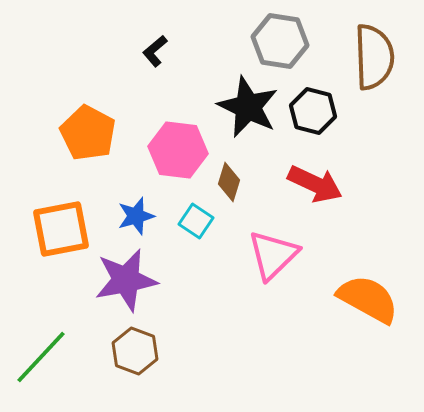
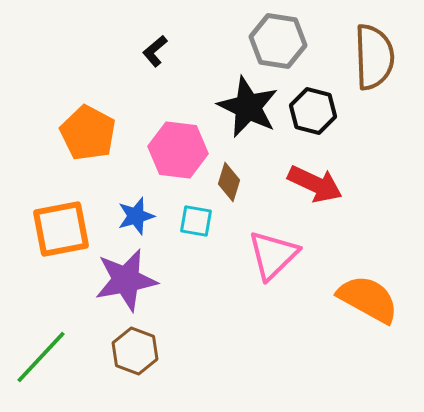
gray hexagon: moved 2 px left
cyan square: rotated 24 degrees counterclockwise
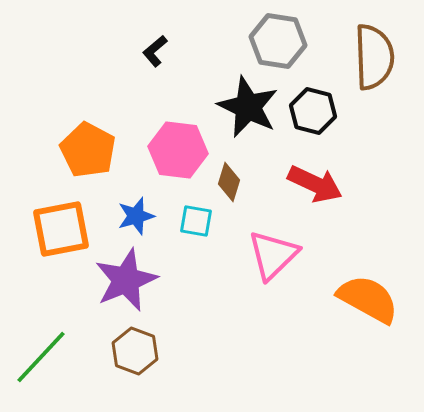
orange pentagon: moved 17 px down
purple star: rotated 12 degrees counterclockwise
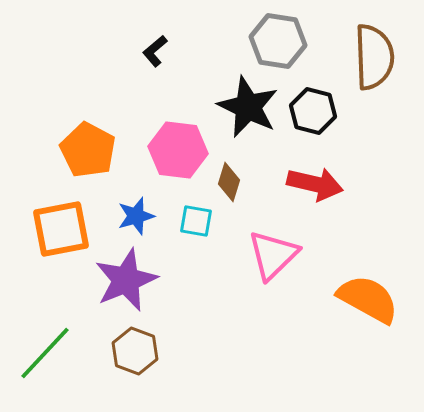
red arrow: rotated 12 degrees counterclockwise
green line: moved 4 px right, 4 px up
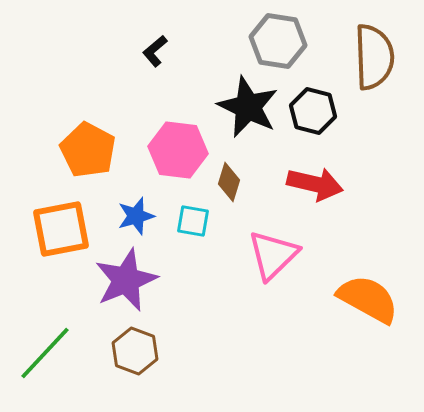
cyan square: moved 3 px left
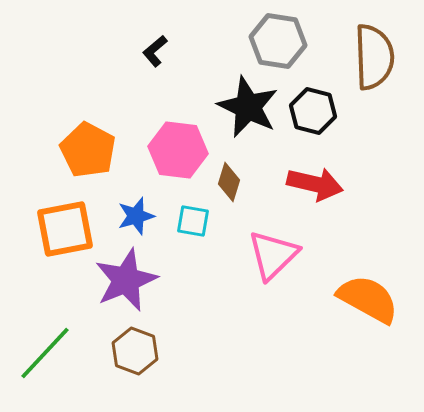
orange square: moved 4 px right
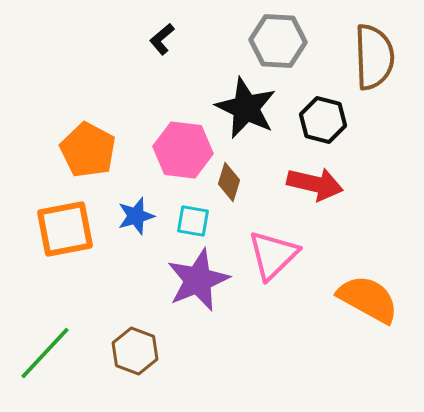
gray hexagon: rotated 6 degrees counterclockwise
black L-shape: moved 7 px right, 12 px up
black star: moved 2 px left, 1 px down
black hexagon: moved 10 px right, 9 px down
pink hexagon: moved 5 px right
purple star: moved 72 px right
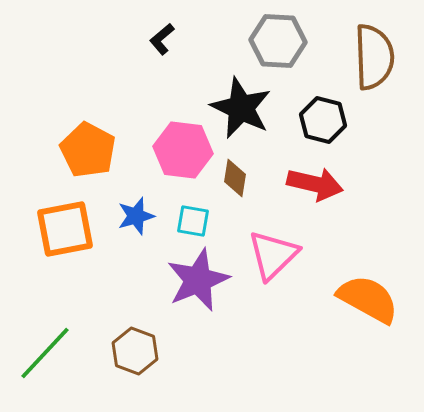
black star: moved 5 px left
brown diamond: moved 6 px right, 4 px up; rotated 9 degrees counterclockwise
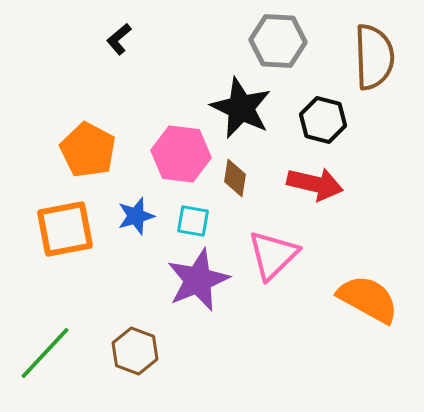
black L-shape: moved 43 px left
pink hexagon: moved 2 px left, 4 px down
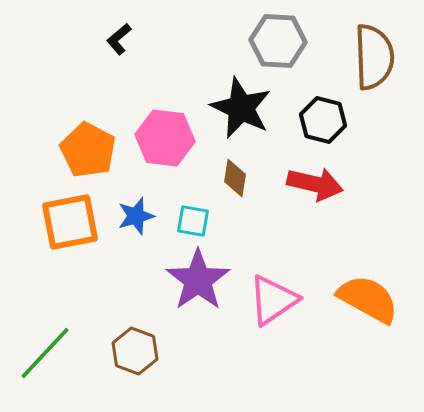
pink hexagon: moved 16 px left, 16 px up
orange square: moved 5 px right, 7 px up
pink triangle: moved 45 px down; rotated 10 degrees clockwise
purple star: rotated 12 degrees counterclockwise
